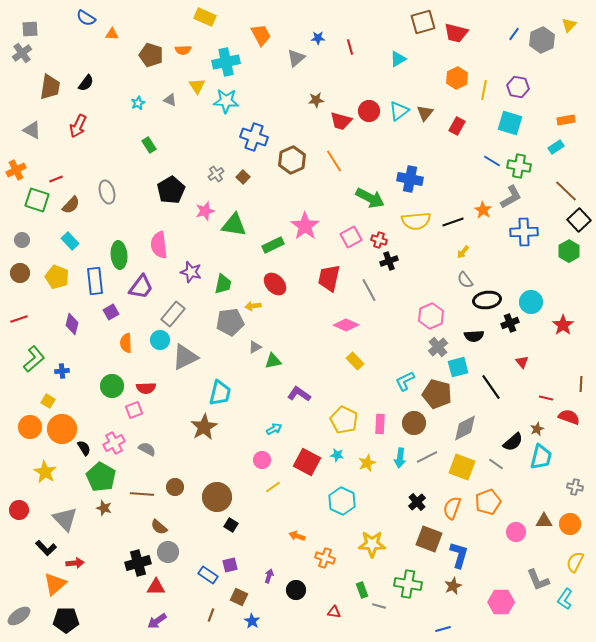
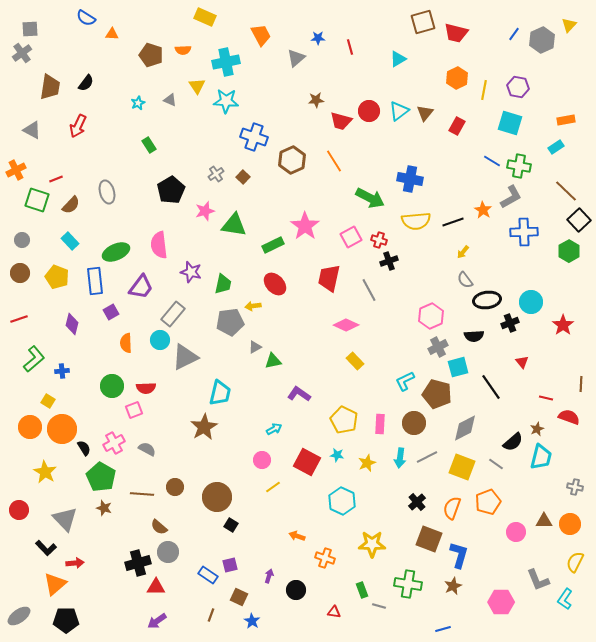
green ellipse at (119, 255): moved 3 px left, 3 px up; rotated 72 degrees clockwise
gray cross at (438, 347): rotated 12 degrees clockwise
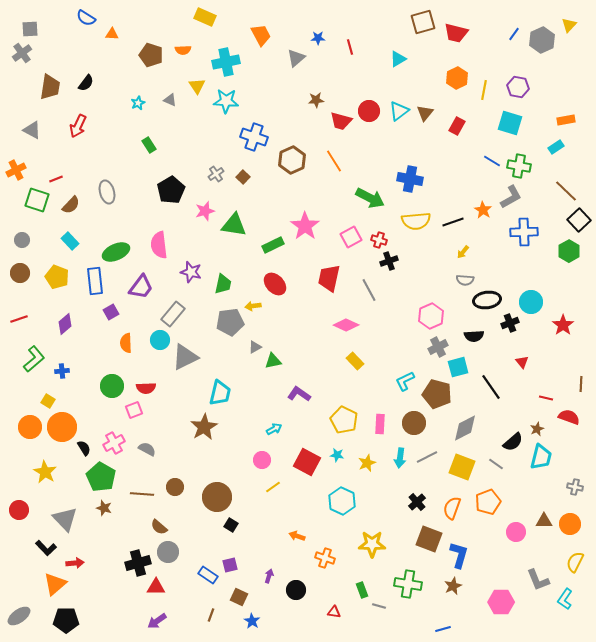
gray semicircle at (465, 280): rotated 48 degrees counterclockwise
purple diamond at (72, 324): moved 7 px left; rotated 35 degrees clockwise
orange circle at (62, 429): moved 2 px up
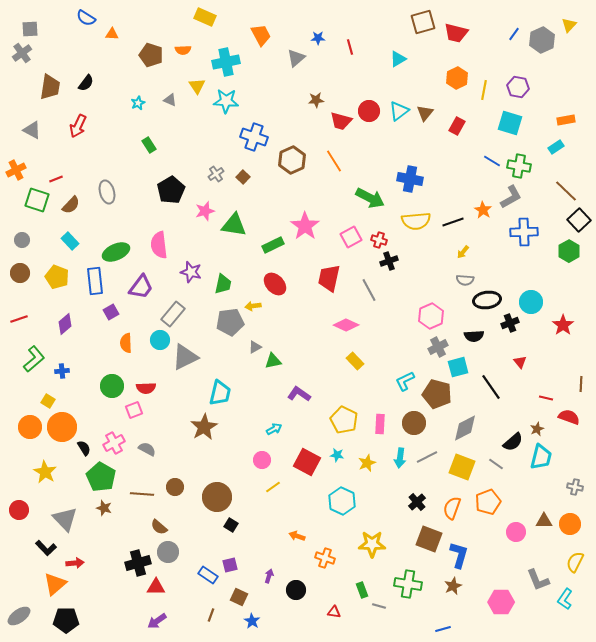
red triangle at (522, 362): moved 2 px left
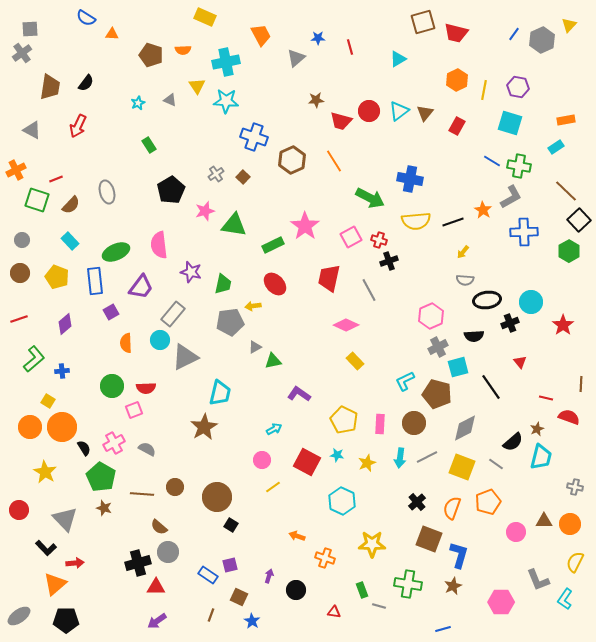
orange hexagon at (457, 78): moved 2 px down
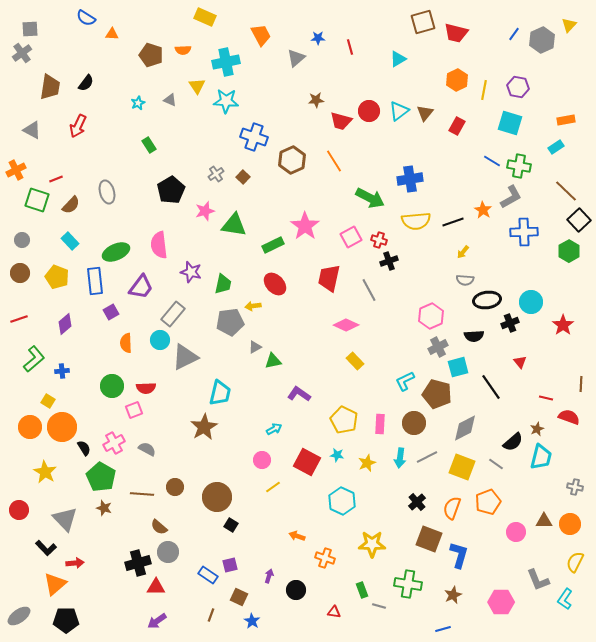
blue cross at (410, 179): rotated 20 degrees counterclockwise
brown star at (453, 586): moved 9 px down
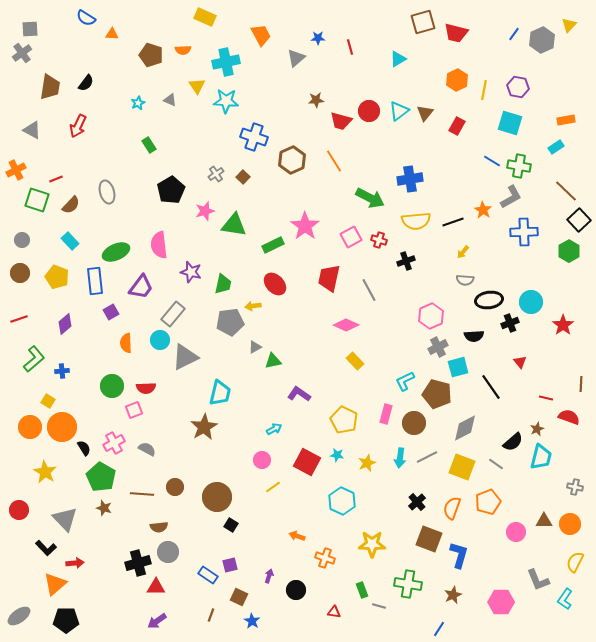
black cross at (389, 261): moved 17 px right
black ellipse at (487, 300): moved 2 px right
pink rectangle at (380, 424): moved 6 px right, 10 px up; rotated 12 degrees clockwise
brown semicircle at (159, 527): rotated 48 degrees counterclockwise
blue line at (443, 629): moved 4 px left; rotated 42 degrees counterclockwise
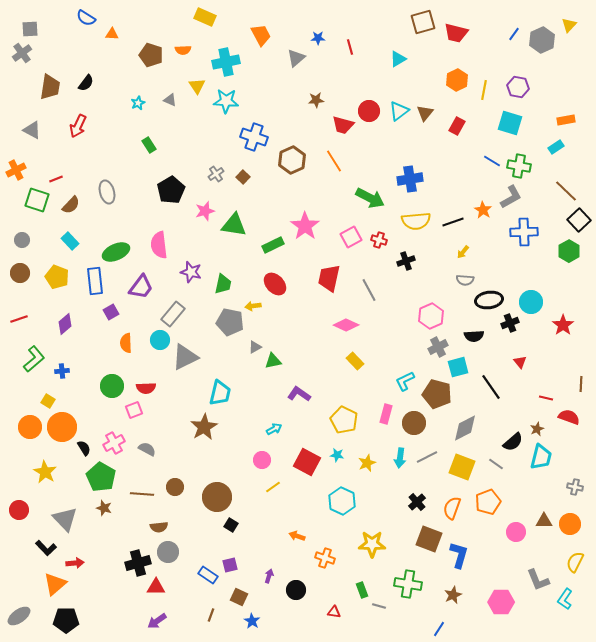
red trapezoid at (341, 121): moved 2 px right, 4 px down
gray pentagon at (230, 322): rotated 20 degrees clockwise
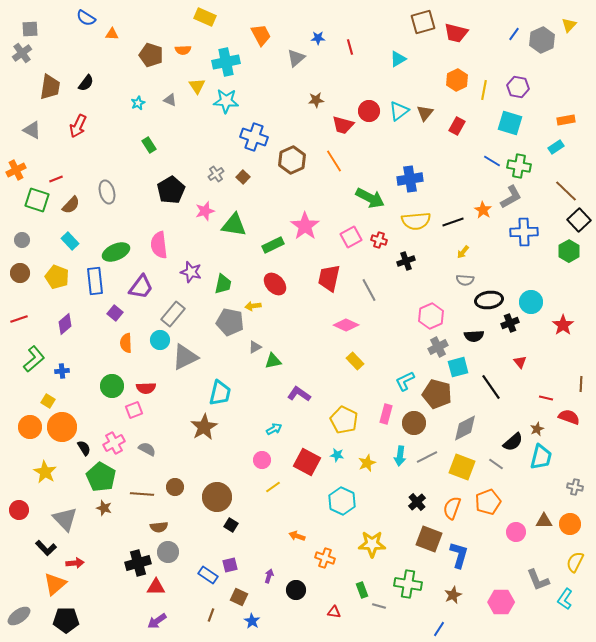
purple square at (111, 312): moved 4 px right, 1 px down; rotated 21 degrees counterclockwise
cyan arrow at (400, 458): moved 2 px up
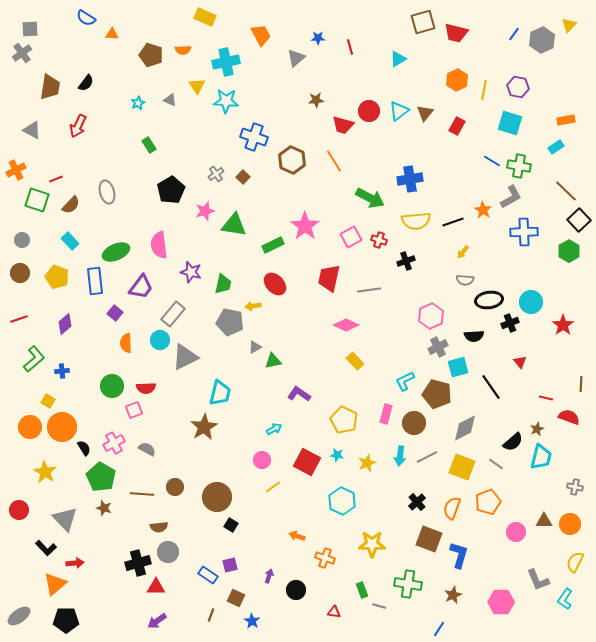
brown hexagon at (292, 160): rotated 12 degrees counterclockwise
gray line at (369, 290): rotated 70 degrees counterclockwise
brown square at (239, 597): moved 3 px left, 1 px down
